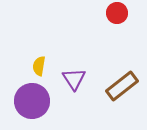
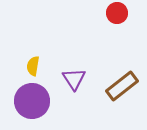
yellow semicircle: moved 6 px left
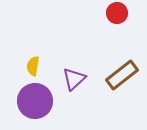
purple triangle: rotated 20 degrees clockwise
brown rectangle: moved 11 px up
purple circle: moved 3 px right
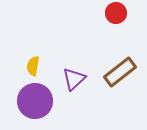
red circle: moved 1 px left
brown rectangle: moved 2 px left, 3 px up
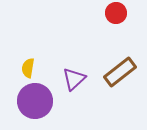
yellow semicircle: moved 5 px left, 2 px down
